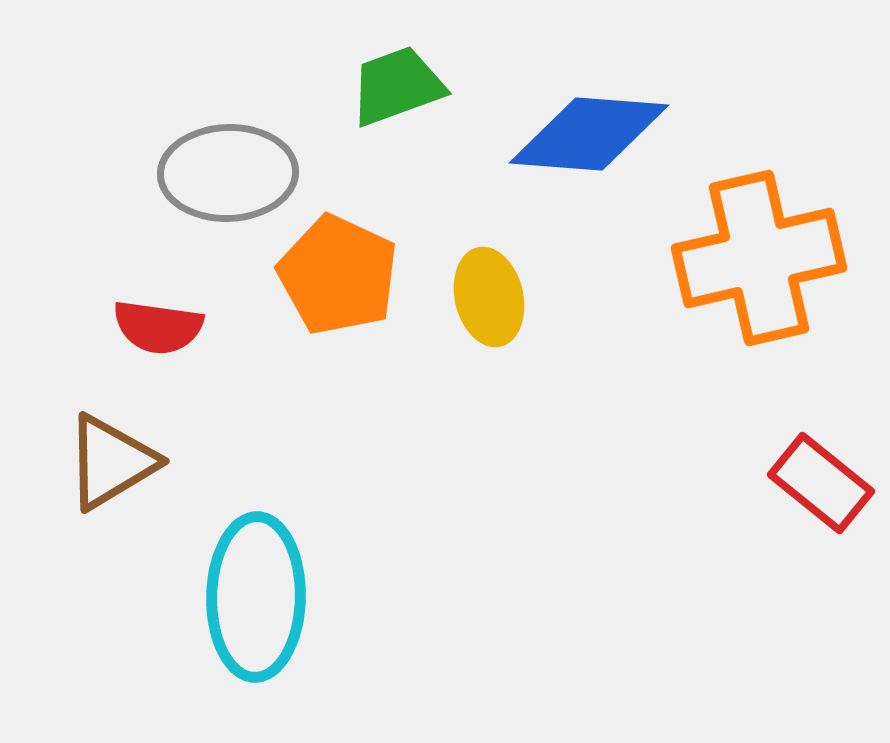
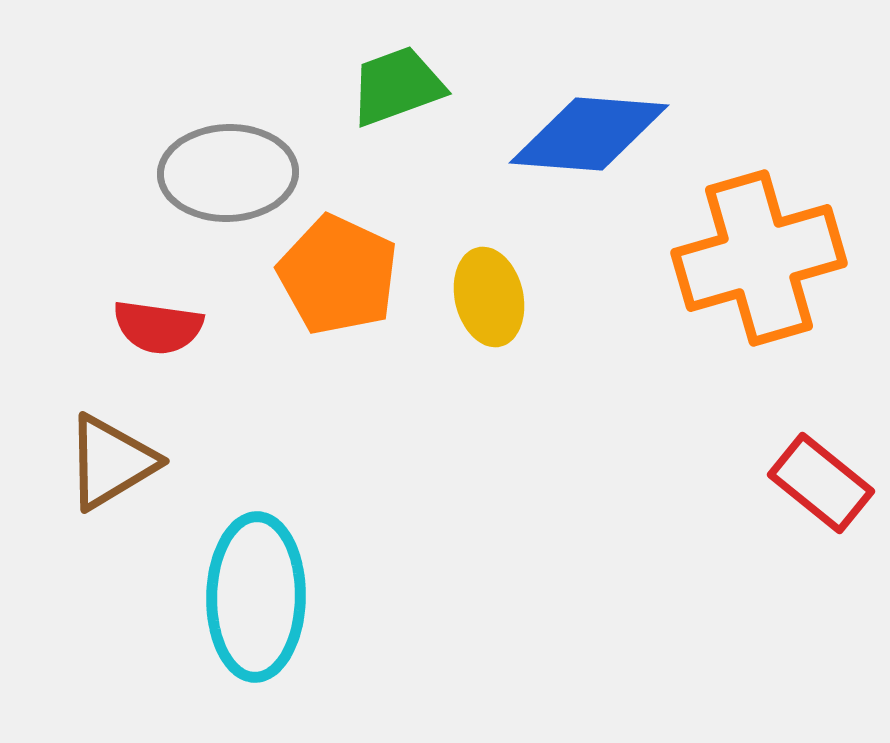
orange cross: rotated 3 degrees counterclockwise
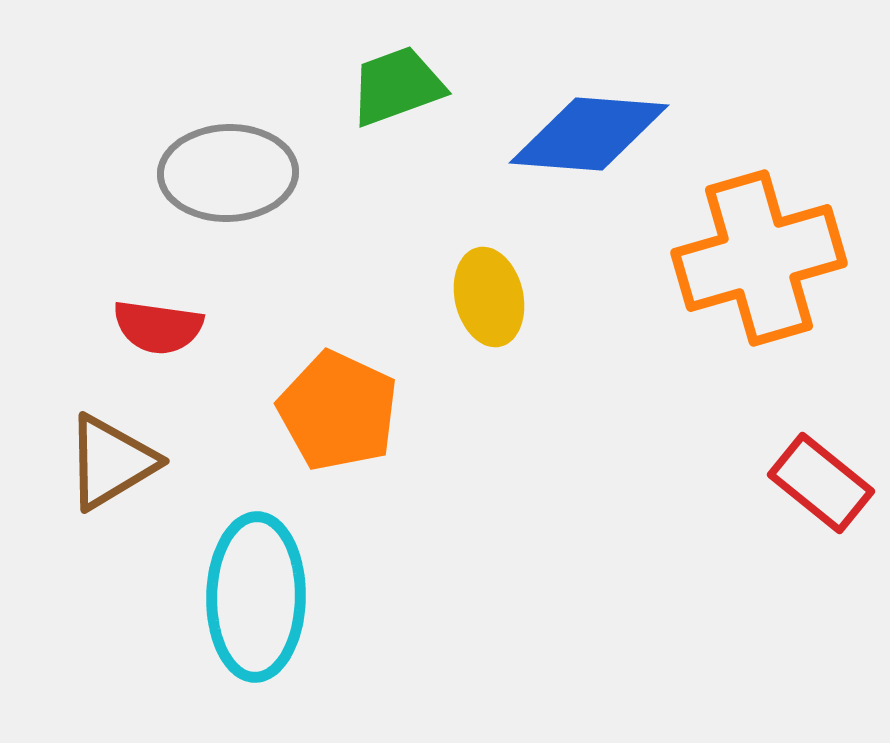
orange pentagon: moved 136 px down
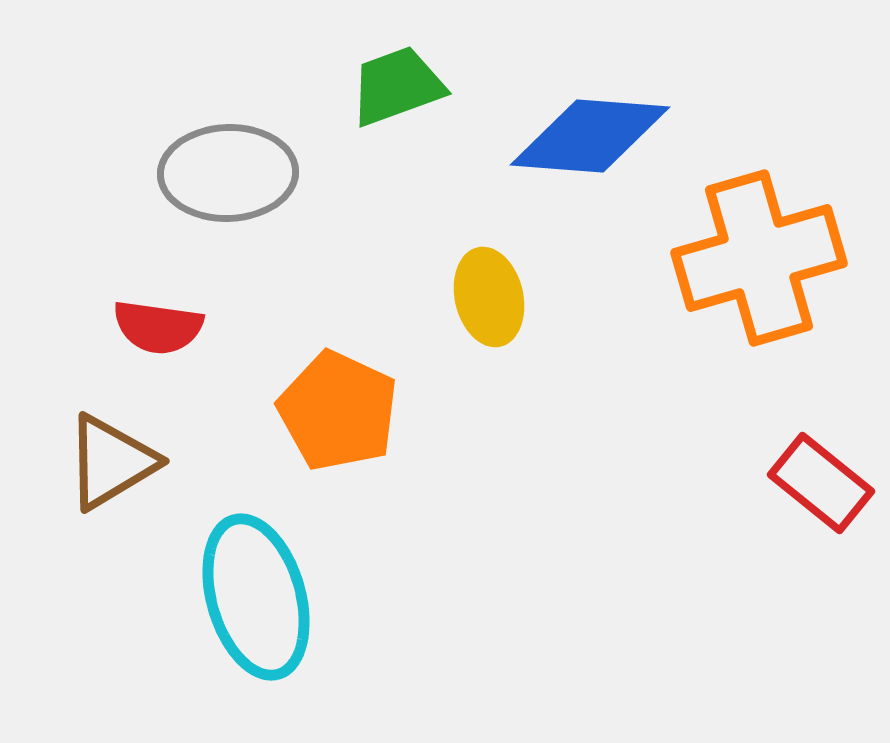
blue diamond: moved 1 px right, 2 px down
cyan ellipse: rotated 17 degrees counterclockwise
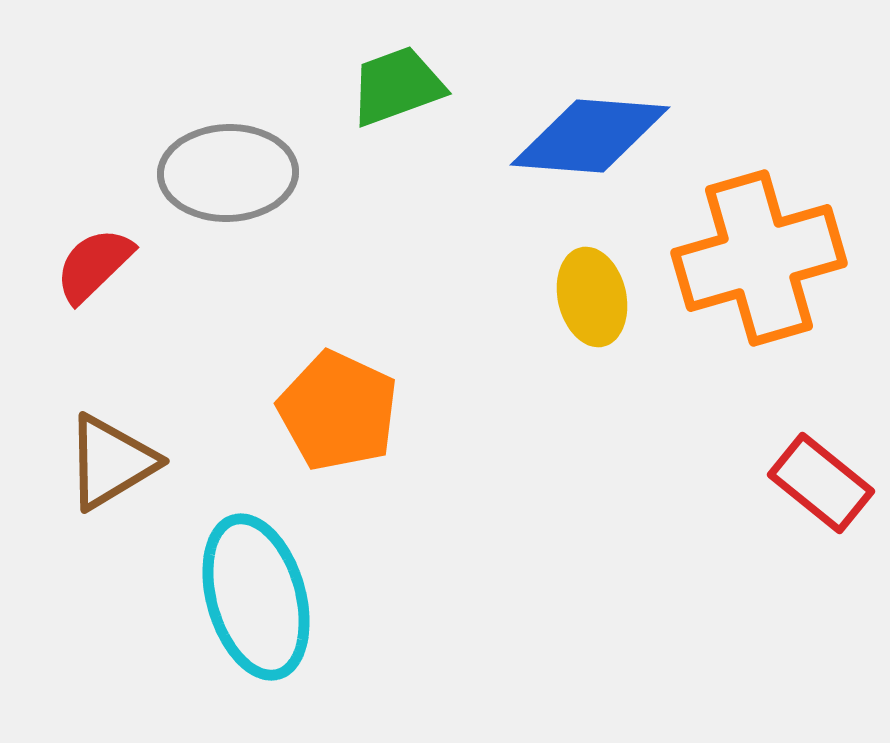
yellow ellipse: moved 103 px right
red semicircle: moved 64 px left, 62 px up; rotated 128 degrees clockwise
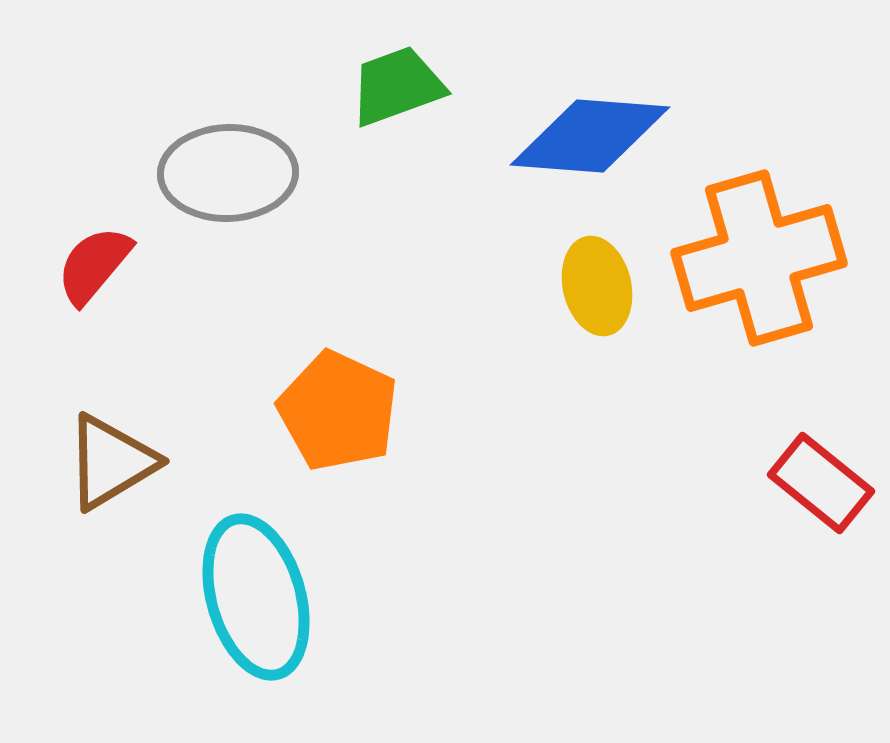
red semicircle: rotated 6 degrees counterclockwise
yellow ellipse: moved 5 px right, 11 px up
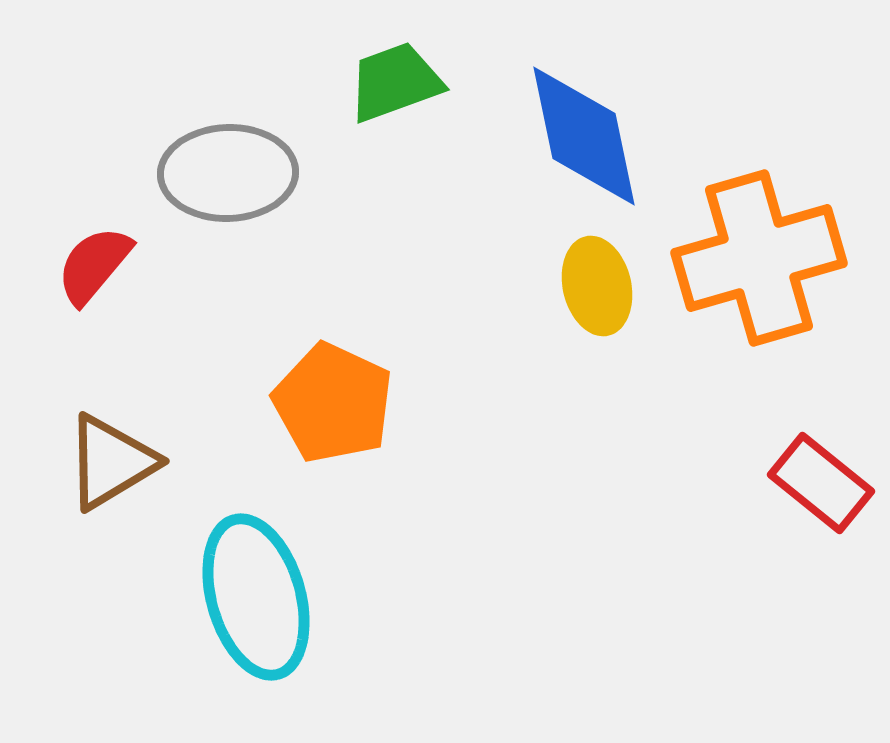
green trapezoid: moved 2 px left, 4 px up
blue diamond: moved 6 px left; rotated 74 degrees clockwise
orange pentagon: moved 5 px left, 8 px up
